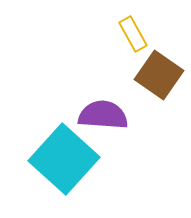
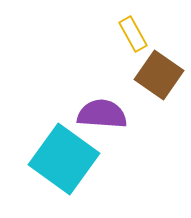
purple semicircle: moved 1 px left, 1 px up
cyan square: rotated 6 degrees counterclockwise
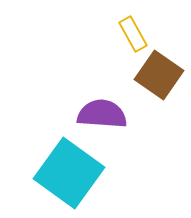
cyan square: moved 5 px right, 14 px down
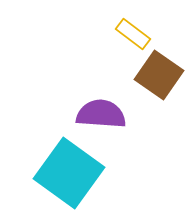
yellow rectangle: rotated 24 degrees counterclockwise
purple semicircle: moved 1 px left
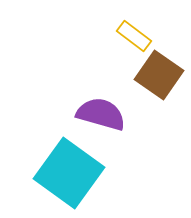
yellow rectangle: moved 1 px right, 2 px down
purple semicircle: rotated 12 degrees clockwise
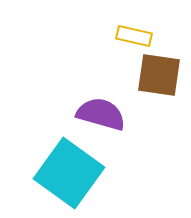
yellow rectangle: rotated 24 degrees counterclockwise
brown square: rotated 27 degrees counterclockwise
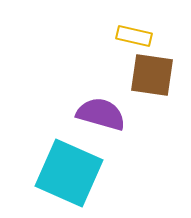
brown square: moved 7 px left
cyan square: rotated 12 degrees counterclockwise
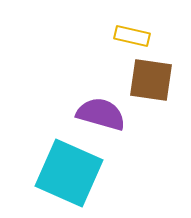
yellow rectangle: moved 2 px left
brown square: moved 1 px left, 5 px down
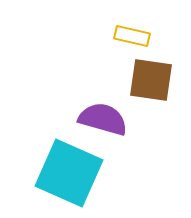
purple semicircle: moved 2 px right, 5 px down
